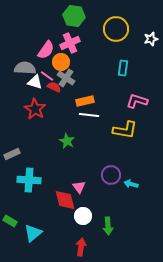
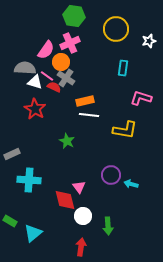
white star: moved 2 px left, 2 px down
pink L-shape: moved 4 px right, 3 px up
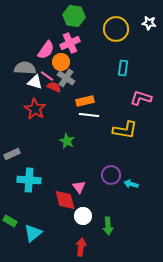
white star: moved 18 px up; rotated 24 degrees clockwise
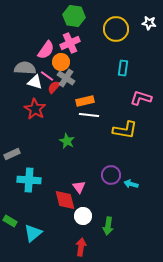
red semicircle: rotated 72 degrees counterclockwise
green arrow: rotated 12 degrees clockwise
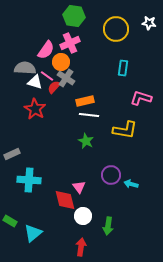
green star: moved 19 px right
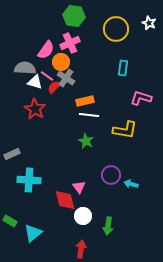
white star: rotated 16 degrees clockwise
red arrow: moved 2 px down
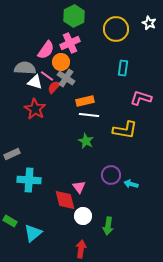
green hexagon: rotated 25 degrees clockwise
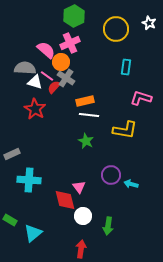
pink semicircle: rotated 84 degrees counterclockwise
cyan rectangle: moved 3 px right, 1 px up
green rectangle: moved 1 px up
